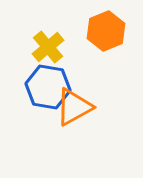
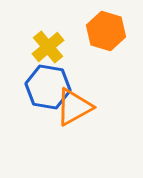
orange hexagon: rotated 21 degrees counterclockwise
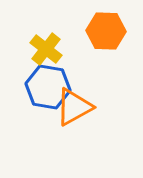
orange hexagon: rotated 15 degrees counterclockwise
yellow cross: moved 2 px left, 2 px down; rotated 12 degrees counterclockwise
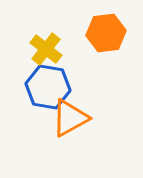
orange hexagon: moved 2 px down; rotated 9 degrees counterclockwise
orange triangle: moved 4 px left, 11 px down
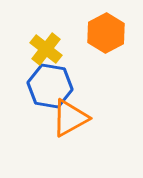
orange hexagon: rotated 21 degrees counterclockwise
blue hexagon: moved 2 px right, 1 px up
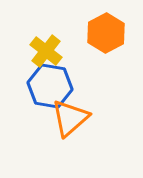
yellow cross: moved 2 px down
orange triangle: rotated 12 degrees counterclockwise
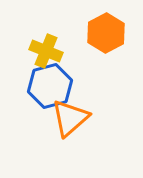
yellow cross: rotated 16 degrees counterclockwise
blue hexagon: rotated 24 degrees counterclockwise
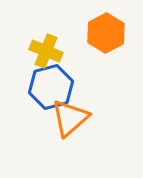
blue hexagon: moved 1 px right, 1 px down
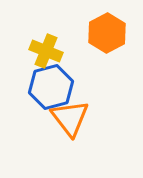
orange hexagon: moved 1 px right
orange triangle: rotated 27 degrees counterclockwise
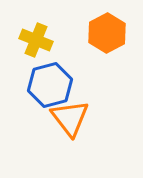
yellow cross: moved 10 px left, 11 px up
blue hexagon: moved 1 px left, 2 px up
